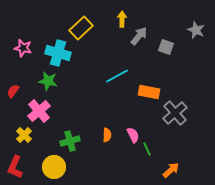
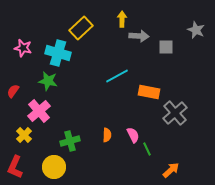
gray arrow: rotated 54 degrees clockwise
gray square: rotated 21 degrees counterclockwise
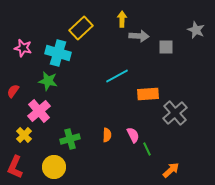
orange rectangle: moved 1 px left, 2 px down; rotated 15 degrees counterclockwise
green cross: moved 2 px up
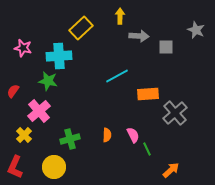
yellow arrow: moved 2 px left, 3 px up
cyan cross: moved 1 px right, 3 px down; rotated 20 degrees counterclockwise
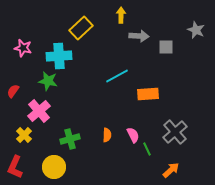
yellow arrow: moved 1 px right, 1 px up
gray cross: moved 19 px down
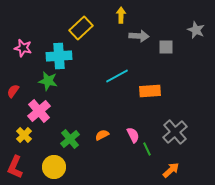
orange rectangle: moved 2 px right, 3 px up
orange semicircle: moved 5 px left; rotated 120 degrees counterclockwise
green cross: rotated 24 degrees counterclockwise
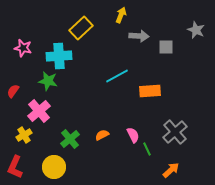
yellow arrow: rotated 21 degrees clockwise
yellow cross: rotated 14 degrees clockwise
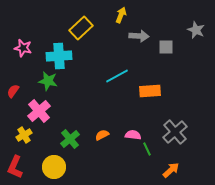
pink semicircle: rotated 56 degrees counterclockwise
